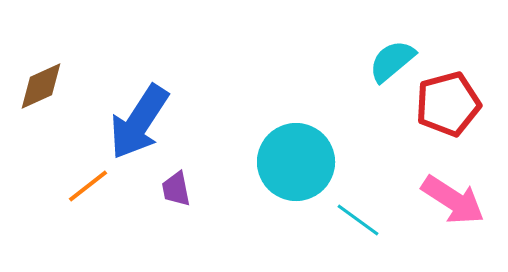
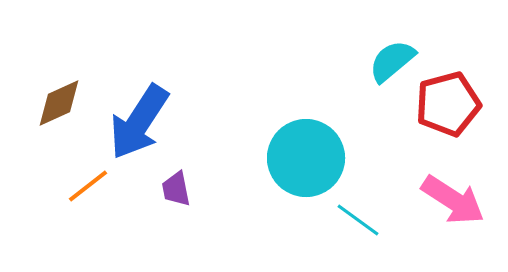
brown diamond: moved 18 px right, 17 px down
cyan circle: moved 10 px right, 4 px up
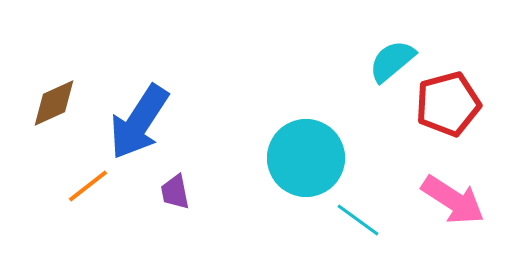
brown diamond: moved 5 px left
purple trapezoid: moved 1 px left, 3 px down
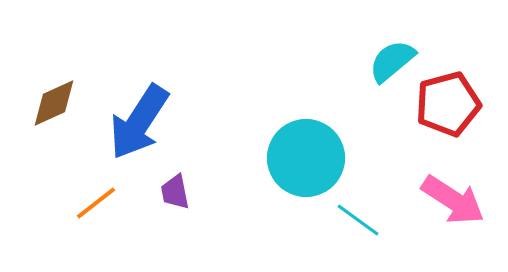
orange line: moved 8 px right, 17 px down
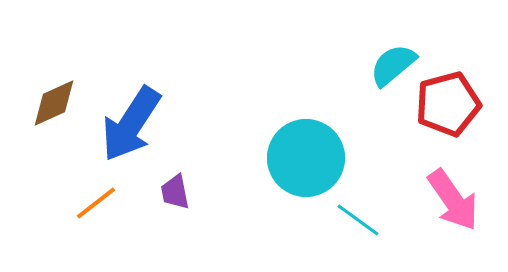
cyan semicircle: moved 1 px right, 4 px down
blue arrow: moved 8 px left, 2 px down
pink arrow: rotated 22 degrees clockwise
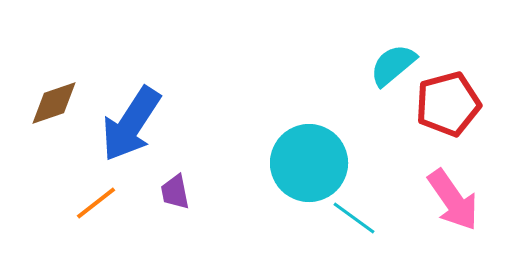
brown diamond: rotated 6 degrees clockwise
cyan circle: moved 3 px right, 5 px down
cyan line: moved 4 px left, 2 px up
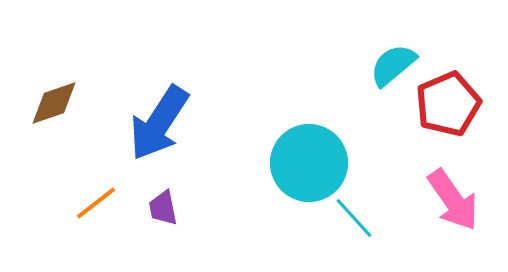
red pentagon: rotated 8 degrees counterclockwise
blue arrow: moved 28 px right, 1 px up
purple trapezoid: moved 12 px left, 16 px down
cyan line: rotated 12 degrees clockwise
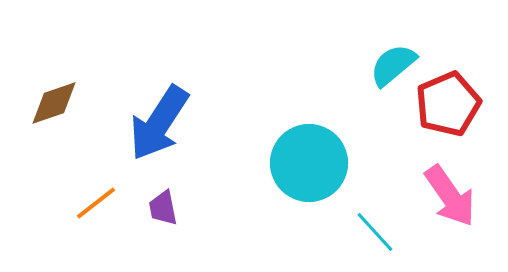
pink arrow: moved 3 px left, 4 px up
cyan line: moved 21 px right, 14 px down
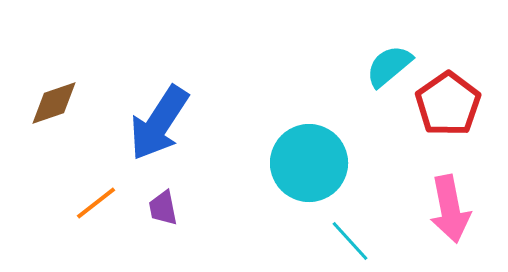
cyan semicircle: moved 4 px left, 1 px down
red pentagon: rotated 12 degrees counterclockwise
pink arrow: moved 13 px down; rotated 24 degrees clockwise
cyan line: moved 25 px left, 9 px down
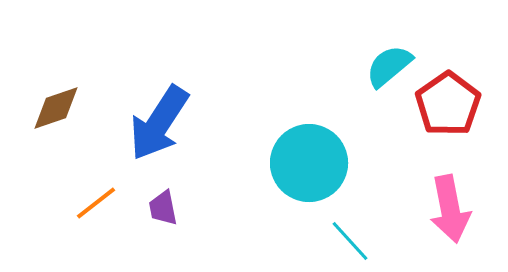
brown diamond: moved 2 px right, 5 px down
